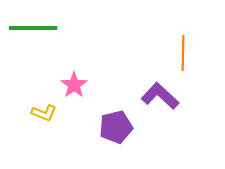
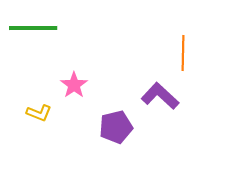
yellow L-shape: moved 5 px left
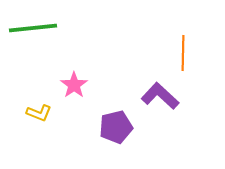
green line: rotated 6 degrees counterclockwise
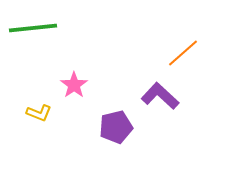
orange line: rotated 48 degrees clockwise
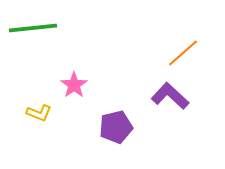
purple L-shape: moved 10 px right
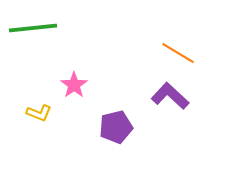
orange line: moved 5 px left; rotated 72 degrees clockwise
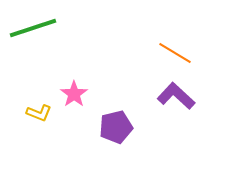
green line: rotated 12 degrees counterclockwise
orange line: moved 3 px left
pink star: moved 9 px down
purple L-shape: moved 6 px right
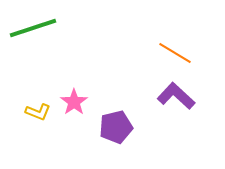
pink star: moved 8 px down
yellow L-shape: moved 1 px left, 1 px up
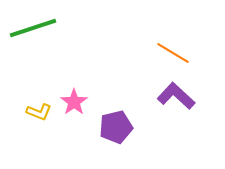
orange line: moved 2 px left
yellow L-shape: moved 1 px right
